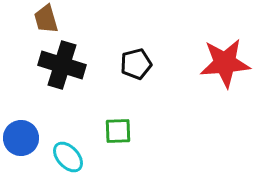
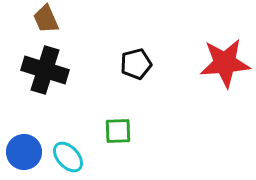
brown trapezoid: rotated 8 degrees counterclockwise
black cross: moved 17 px left, 5 px down
blue circle: moved 3 px right, 14 px down
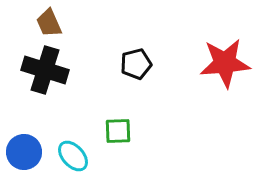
brown trapezoid: moved 3 px right, 4 px down
cyan ellipse: moved 5 px right, 1 px up
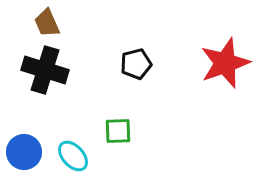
brown trapezoid: moved 2 px left
red star: rotated 15 degrees counterclockwise
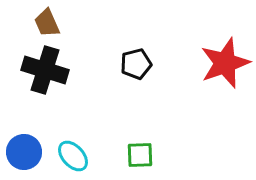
green square: moved 22 px right, 24 px down
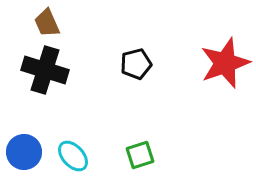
green square: rotated 16 degrees counterclockwise
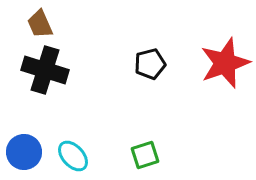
brown trapezoid: moved 7 px left, 1 px down
black pentagon: moved 14 px right
green square: moved 5 px right
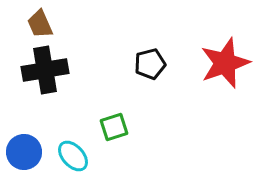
black cross: rotated 27 degrees counterclockwise
green square: moved 31 px left, 28 px up
